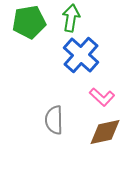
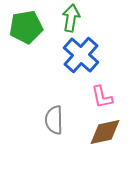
green pentagon: moved 3 px left, 5 px down
pink L-shape: rotated 35 degrees clockwise
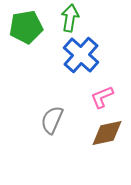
green arrow: moved 1 px left
pink L-shape: rotated 80 degrees clockwise
gray semicircle: moved 2 px left; rotated 24 degrees clockwise
brown diamond: moved 2 px right, 1 px down
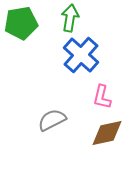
green pentagon: moved 5 px left, 4 px up
pink L-shape: rotated 55 degrees counterclockwise
gray semicircle: rotated 40 degrees clockwise
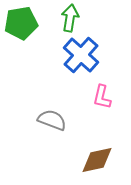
gray semicircle: rotated 48 degrees clockwise
brown diamond: moved 10 px left, 27 px down
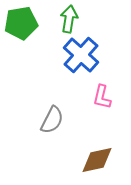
green arrow: moved 1 px left, 1 px down
gray semicircle: rotated 96 degrees clockwise
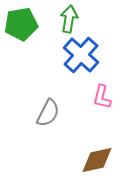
green pentagon: moved 1 px down
gray semicircle: moved 4 px left, 7 px up
